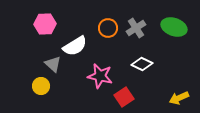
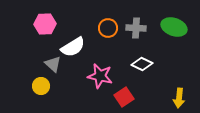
gray cross: rotated 36 degrees clockwise
white semicircle: moved 2 px left, 1 px down
yellow arrow: rotated 60 degrees counterclockwise
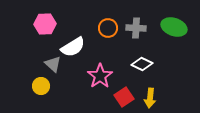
pink star: rotated 25 degrees clockwise
yellow arrow: moved 29 px left
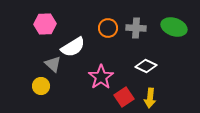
white diamond: moved 4 px right, 2 px down
pink star: moved 1 px right, 1 px down
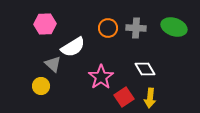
white diamond: moved 1 px left, 3 px down; rotated 35 degrees clockwise
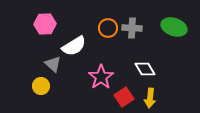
gray cross: moved 4 px left
white semicircle: moved 1 px right, 1 px up
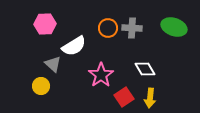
pink star: moved 2 px up
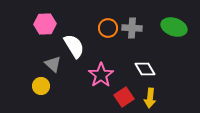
white semicircle: rotated 90 degrees counterclockwise
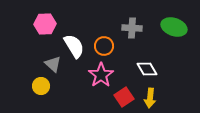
orange circle: moved 4 px left, 18 px down
white diamond: moved 2 px right
